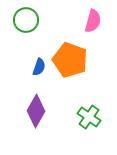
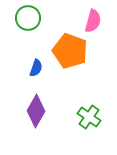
green circle: moved 2 px right, 2 px up
orange pentagon: moved 9 px up
blue semicircle: moved 3 px left, 1 px down
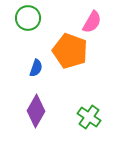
pink semicircle: moved 1 px left, 1 px down; rotated 15 degrees clockwise
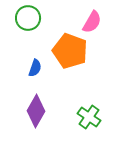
blue semicircle: moved 1 px left
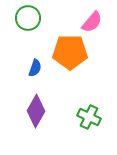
pink semicircle: rotated 10 degrees clockwise
orange pentagon: moved 1 px down; rotated 20 degrees counterclockwise
green cross: rotated 10 degrees counterclockwise
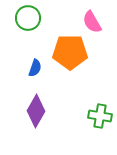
pink semicircle: rotated 110 degrees clockwise
green cross: moved 11 px right, 1 px up; rotated 15 degrees counterclockwise
